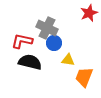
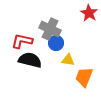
red star: rotated 18 degrees counterclockwise
gray cross: moved 3 px right, 1 px down
blue circle: moved 2 px right
black semicircle: moved 2 px up
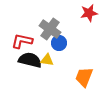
red star: rotated 30 degrees clockwise
gray cross: rotated 10 degrees clockwise
blue circle: moved 3 px right
yellow triangle: moved 21 px left
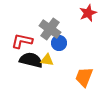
red star: moved 1 px left; rotated 12 degrees counterclockwise
black semicircle: moved 1 px right
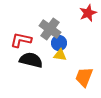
red L-shape: moved 1 px left, 1 px up
yellow triangle: moved 13 px right, 5 px up
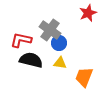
gray cross: moved 1 px down
yellow triangle: moved 8 px down
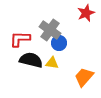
red star: moved 2 px left
red L-shape: moved 1 px left, 1 px up; rotated 10 degrees counterclockwise
yellow triangle: moved 8 px left
orange trapezoid: rotated 20 degrees clockwise
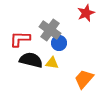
orange trapezoid: moved 2 px down
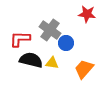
red star: moved 1 px right, 1 px down; rotated 30 degrees clockwise
blue circle: moved 7 px right
orange trapezoid: moved 10 px up
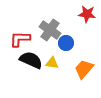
black semicircle: rotated 10 degrees clockwise
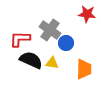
orange trapezoid: rotated 140 degrees clockwise
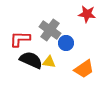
yellow triangle: moved 3 px left, 1 px up
orange trapezoid: rotated 55 degrees clockwise
